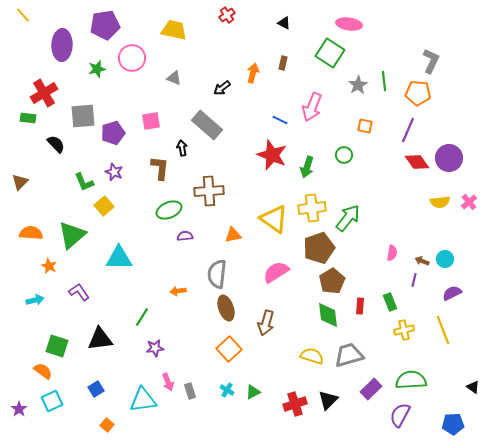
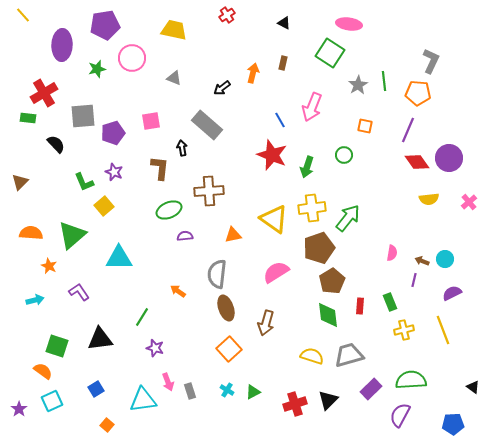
blue line at (280, 120): rotated 35 degrees clockwise
yellow semicircle at (440, 202): moved 11 px left, 3 px up
orange arrow at (178, 291): rotated 42 degrees clockwise
purple star at (155, 348): rotated 24 degrees clockwise
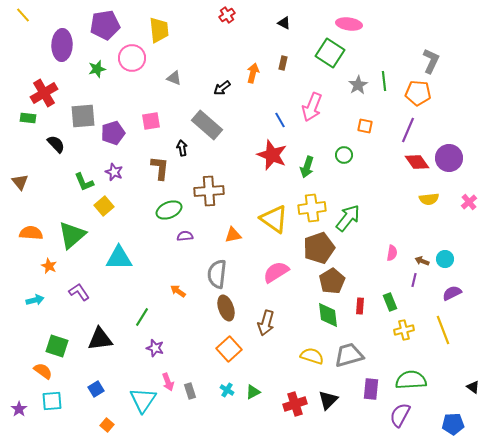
yellow trapezoid at (174, 30): moved 15 px left; rotated 72 degrees clockwise
brown triangle at (20, 182): rotated 24 degrees counterclockwise
purple rectangle at (371, 389): rotated 40 degrees counterclockwise
cyan triangle at (143, 400): rotated 48 degrees counterclockwise
cyan square at (52, 401): rotated 20 degrees clockwise
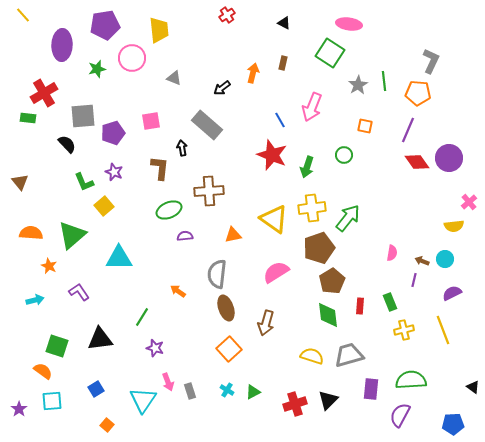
black semicircle at (56, 144): moved 11 px right
yellow semicircle at (429, 199): moved 25 px right, 27 px down
